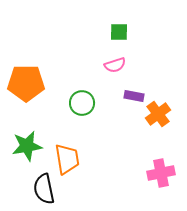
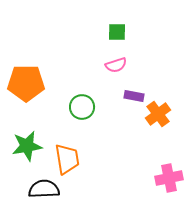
green square: moved 2 px left
pink semicircle: moved 1 px right
green circle: moved 4 px down
pink cross: moved 8 px right, 5 px down
black semicircle: rotated 100 degrees clockwise
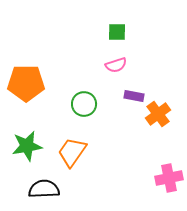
green circle: moved 2 px right, 3 px up
orange trapezoid: moved 5 px right, 7 px up; rotated 136 degrees counterclockwise
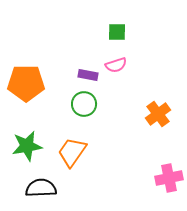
purple rectangle: moved 46 px left, 21 px up
black semicircle: moved 3 px left, 1 px up
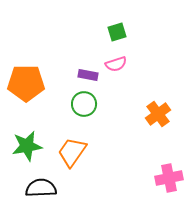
green square: rotated 18 degrees counterclockwise
pink semicircle: moved 1 px up
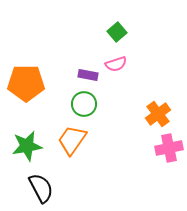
green square: rotated 24 degrees counterclockwise
orange trapezoid: moved 12 px up
pink cross: moved 30 px up
black semicircle: rotated 64 degrees clockwise
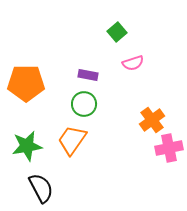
pink semicircle: moved 17 px right, 1 px up
orange cross: moved 6 px left, 6 px down
